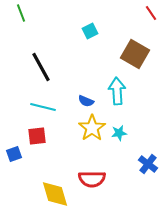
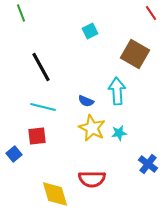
yellow star: rotated 12 degrees counterclockwise
blue square: rotated 21 degrees counterclockwise
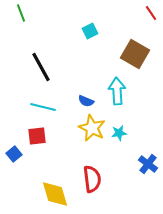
red semicircle: rotated 96 degrees counterclockwise
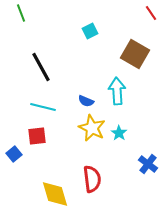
cyan star: rotated 28 degrees counterclockwise
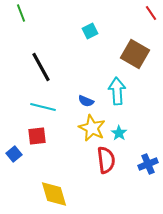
blue cross: rotated 30 degrees clockwise
red semicircle: moved 14 px right, 19 px up
yellow diamond: moved 1 px left
